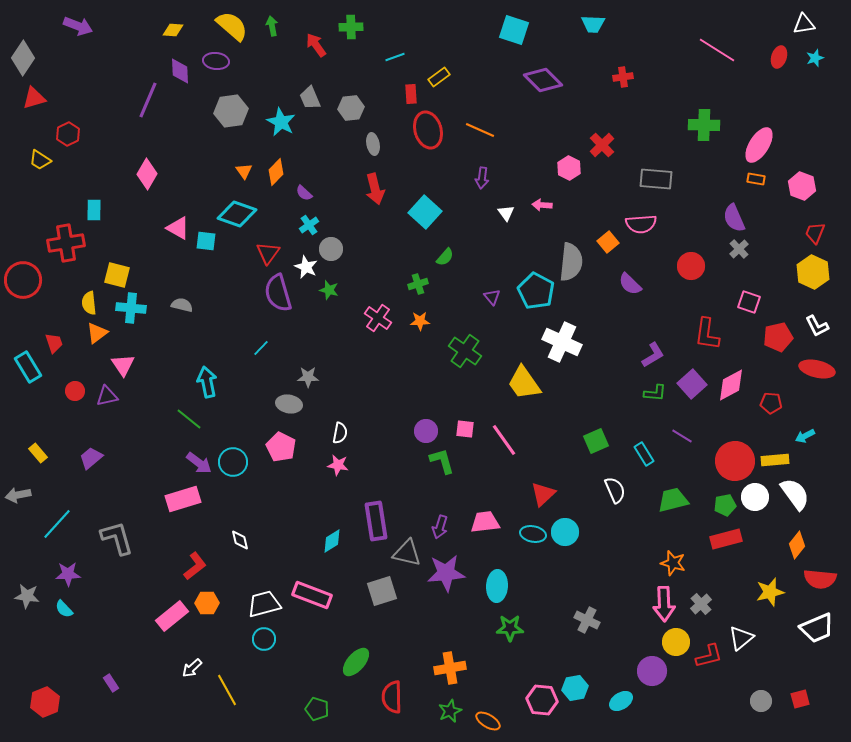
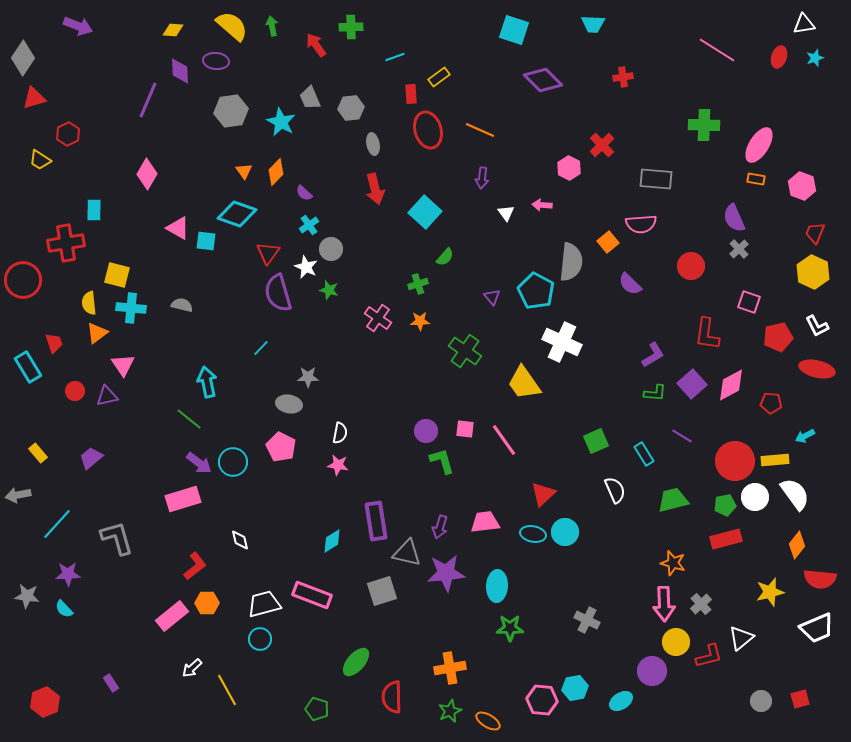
cyan circle at (264, 639): moved 4 px left
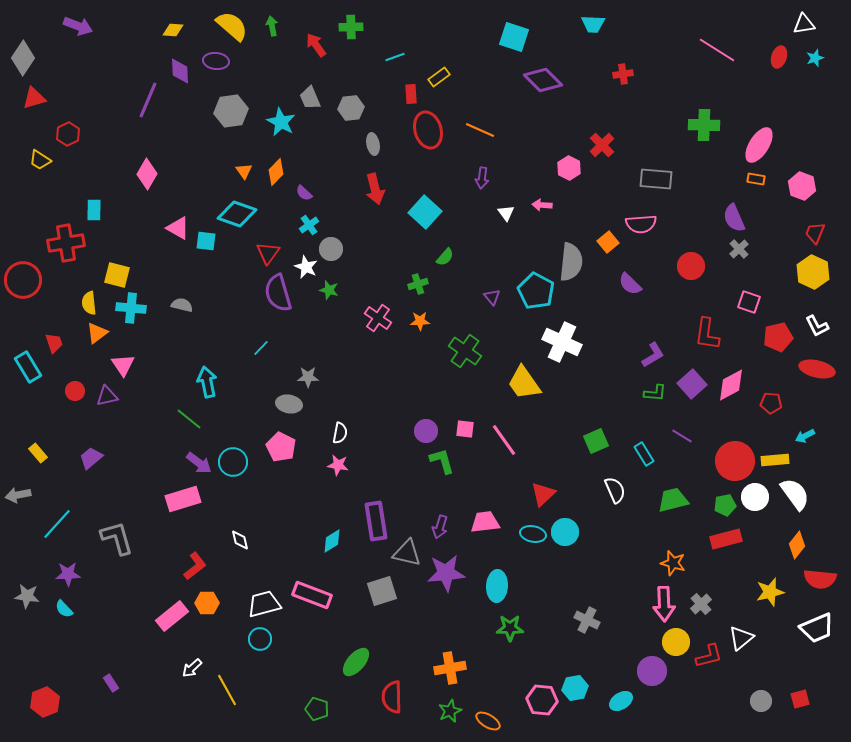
cyan square at (514, 30): moved 7 px down
red cross at (623, 77): moved 3 px up
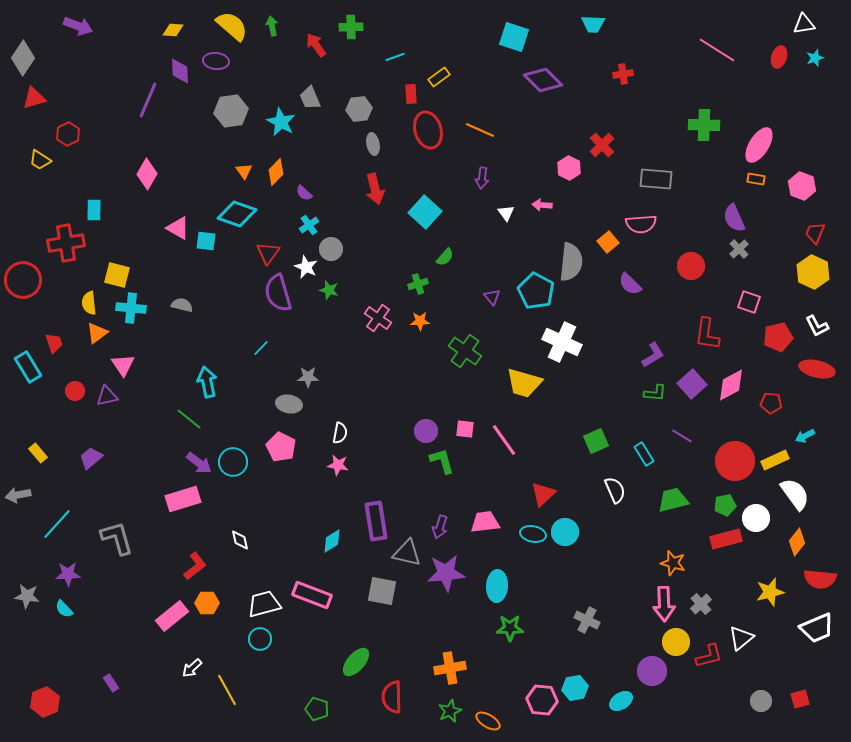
gray hexagon at (351, 108): moved 8 px right, 1 px down
yellow trapezoid at (524, 383): rotated 39 degrees counterclockwise
yellow rectangle at (775, 460): rotated 20 degrees counterclockwise
white circle at (755, 497): moved 1 px right, 21 px down
orange diamond at (797, 545): moved 3 px up
gray square at (382, 591): rotated 28 degrees clockwise
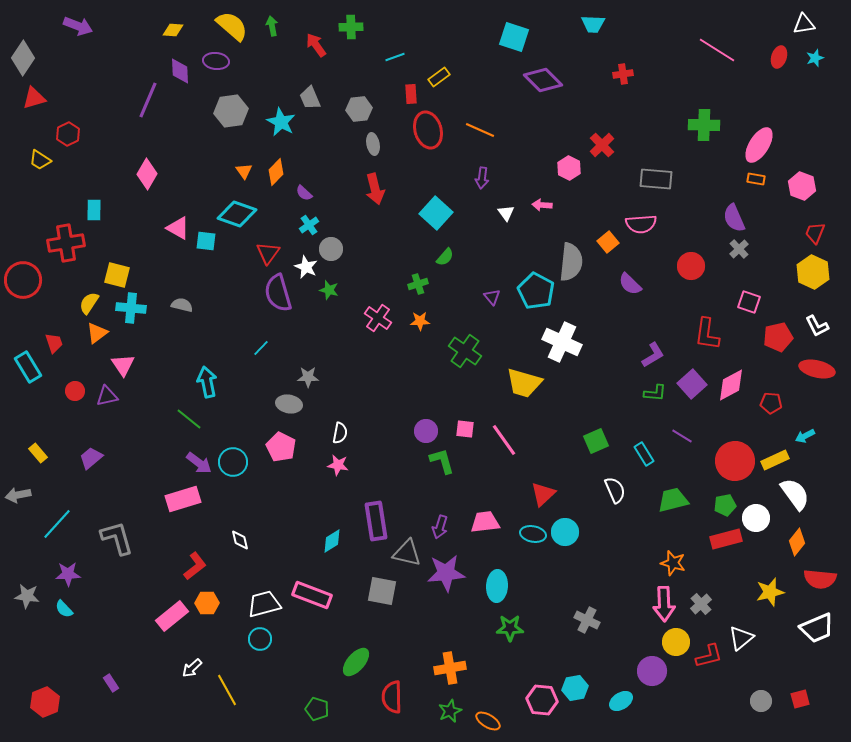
cyan square at (425, 212): moved 11 px right, 1 px down
yellow semicircle at (89, 303): rotated 40 degrees clockwise
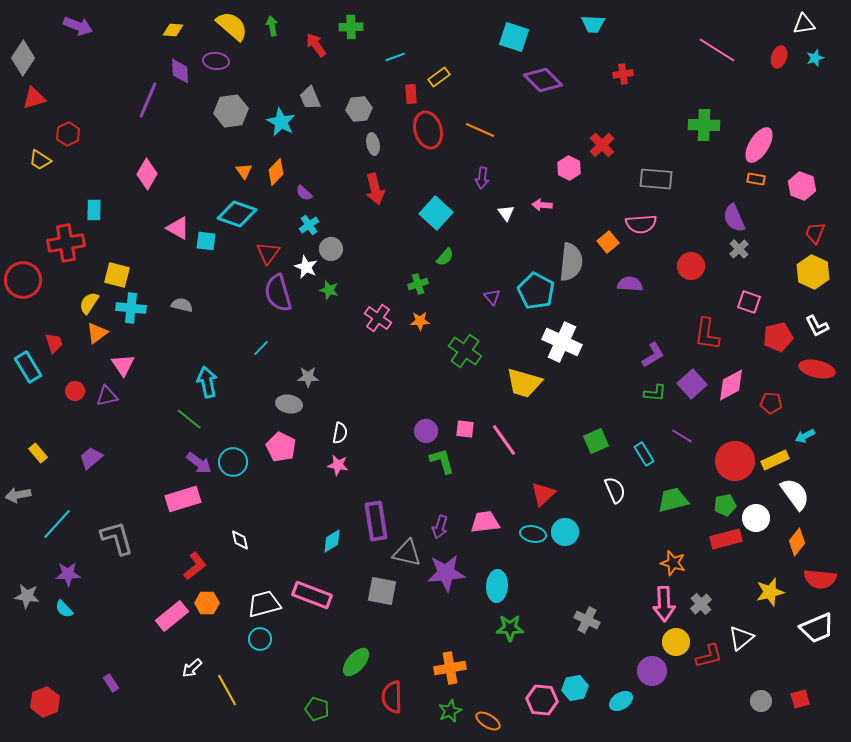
purple semicircle at (630, 284): rotated 140 degrees clockwise
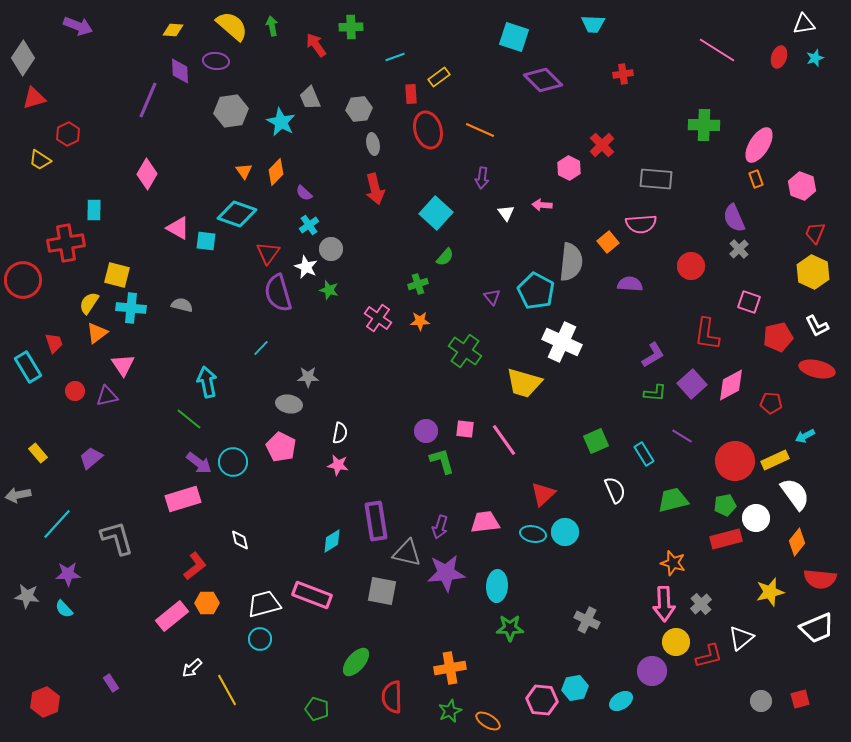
orange rectangle at (756, 179): rotated 60 degrees clockwise
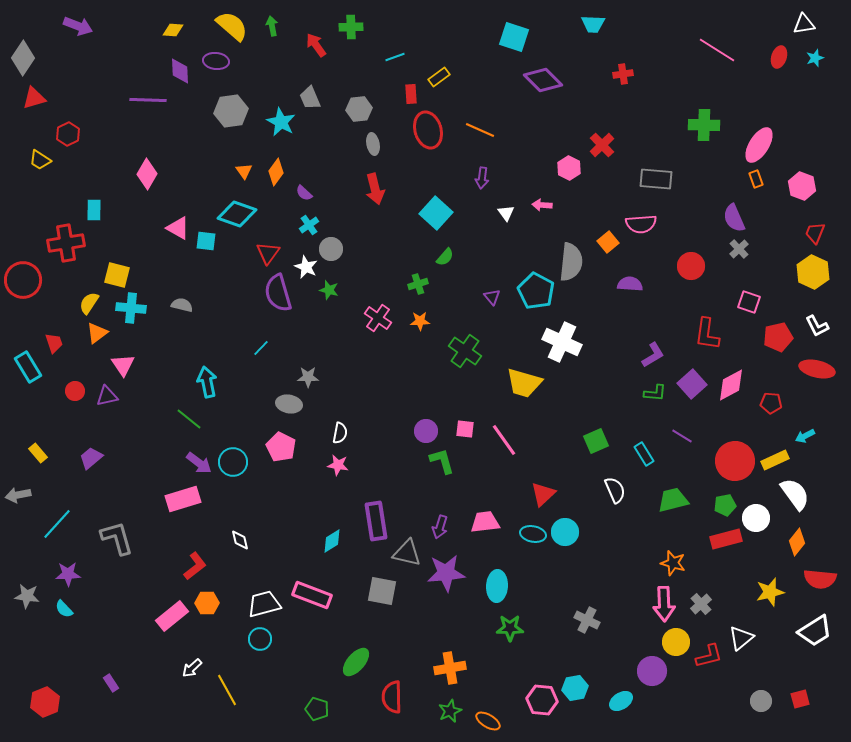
purple line at (148, 100): rotated 69 degrees clockwise
orange diamond at (276, 172): rotated 8 degrees counterclockwise
white trapezoid at (817, 628): moved 2 px left, 3 px down; rotated 9 degrees counterclockwise
